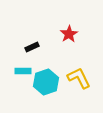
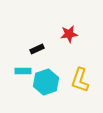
red star: rotated 24 degrees clockwise
black rectangle: moved 5 px right, 2 px down
yellow L-shape: moved 1 px right, 2 px down; rotated 135 degrees counterclockwise
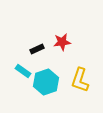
red star: moved 7 px left, 8 px down
cyan rectangle: rotated 35 degrees clockwise
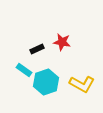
red star: rotated 18 degrees clockwise
cyan rectangle: moved 1 px right, 1 px up
yellow L-shape: moved 2 px right, 4 px down; rotated 80 degrees counterclockwise
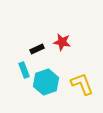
cyan rectangle: rotated 35 degrees clockwise
yellow L-shape: rotated 140 degrees counterclockwise
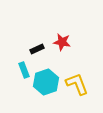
yellow L-shape: moved 5 px left
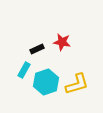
cyan rectangle: rotated 49 degrees clockwise
yellow L-shape: rotated 95 degrees clockwise
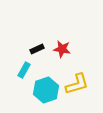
red star: moved 7 px down
cyan hexagon: moved 8 px down
